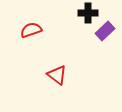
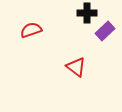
black cross: moved 1 px left
red triangle: moved 19 px right, 8 px up
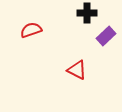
purple rectangle: moved 1 px right, 5 px down
red triangle: moved 1 px right, 3 px down; rotated 10 degrees counterclockwise
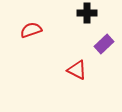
purple rectangle: moved 2 px left, 8 px down
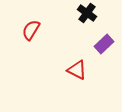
black cross: rotated 36 degrees clockwise
red semicircle: rotated 40 degrees counterclockwise
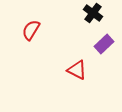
black cross: moved 6 px right
